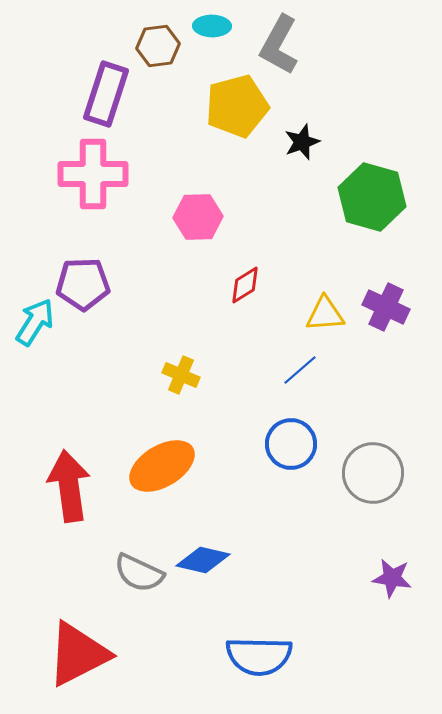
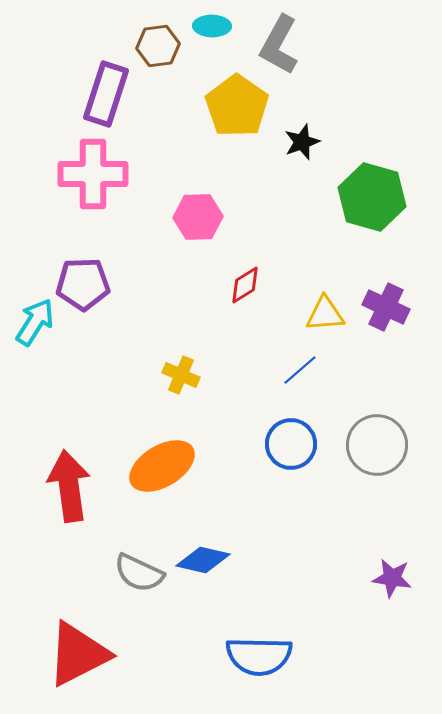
yellow pentagon: rotated 22 degrees counterclockwise
gray circle: moved 4 px right, 28 px up
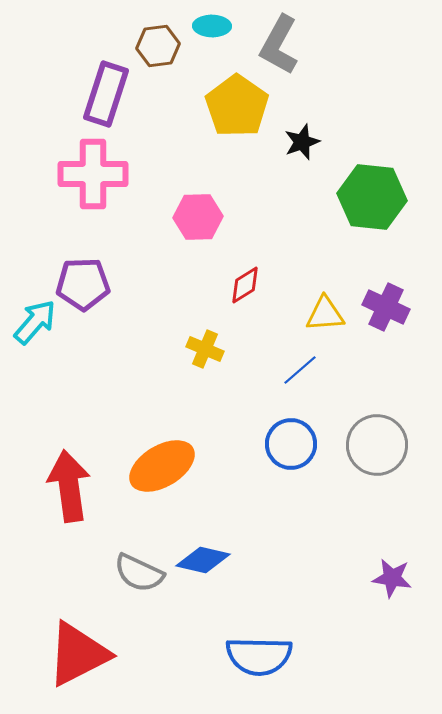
green hexagon: rotated 10 degrees counterclockwise
cyan arrow: rotated 9 degrees clockwise
yellow cross: moved 24 px right, 26 px up
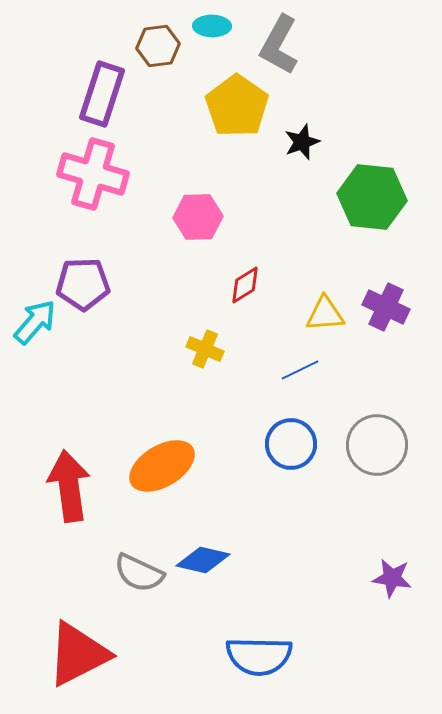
purple rectangle: moved 4 px left
pink cross: rotated 16 degrees clockwise
blue line: rotated 15 degrees clockwise
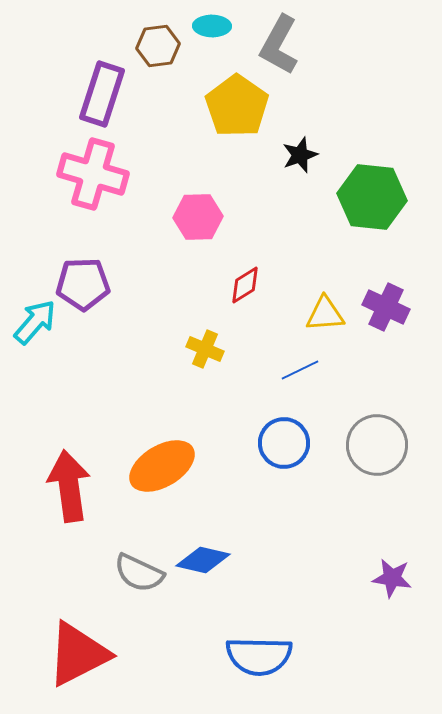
black star: moved 2 px left, 13 px down
blue circle: moved 7 px left, 1 px up
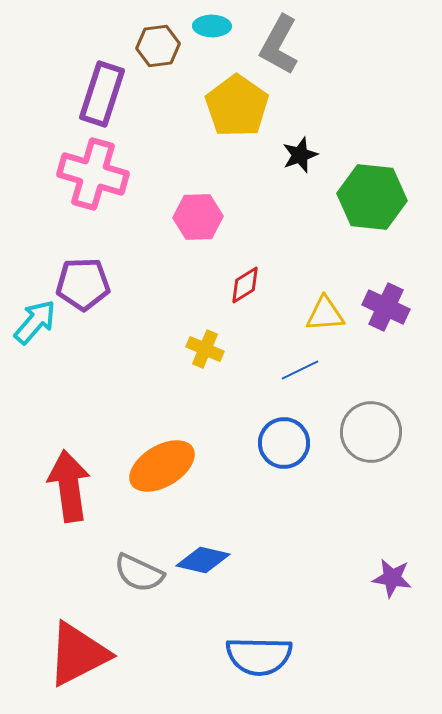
gray circle: moved 6 px left, 13 px up
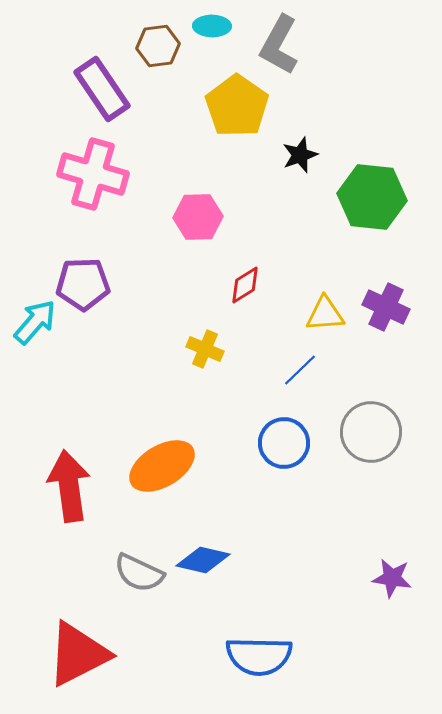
purple rectangle: moved 5 px up; rotated 52 degrees counterclockwise
blue line: rotated 18 degrees counterclockwise
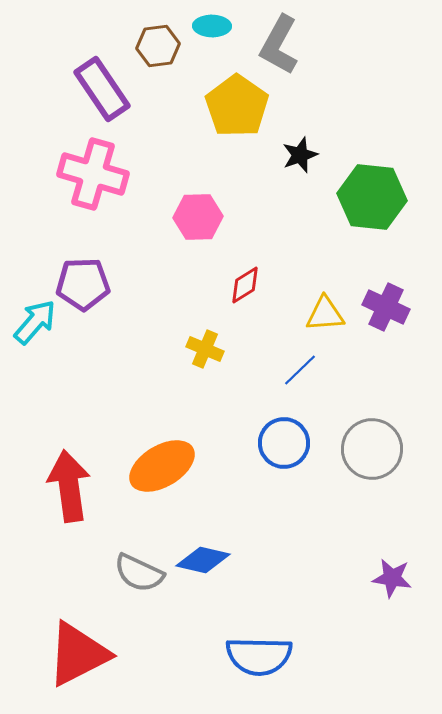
gray circle: moved 1 px right, 17 px down
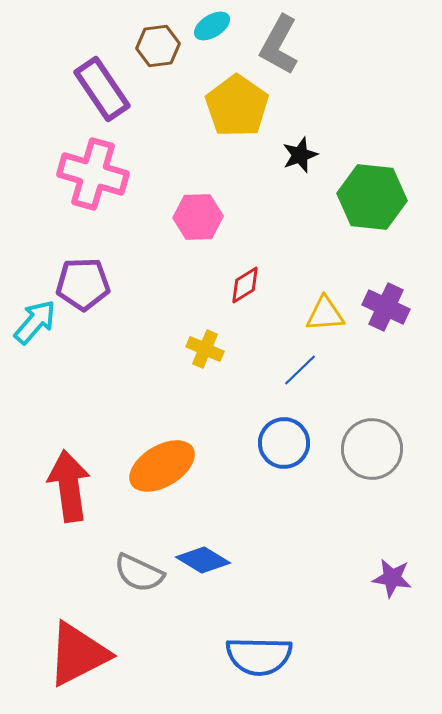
cyan ellipse: rotated 33 degrees counterclockwise
blue diamond: rotated 18 degrees clockwise
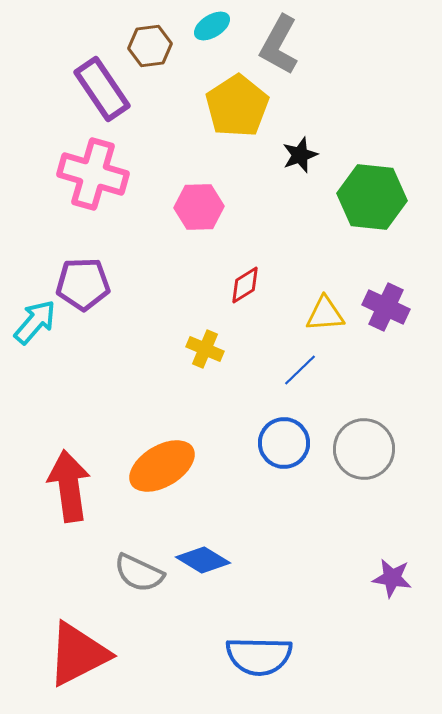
brown hexagon: moved 8 px left
yellow pentagon: rotated 4 degrees clockwise
pink hexagon: moved 1 px right, 10 px up
gray circle: moved 8 px left
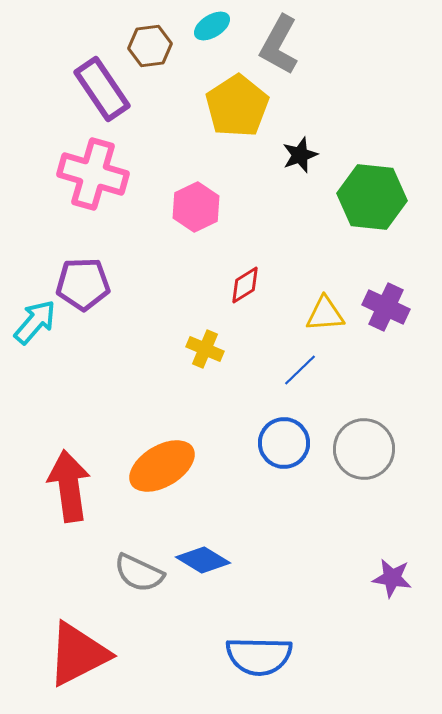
pink hexagon: moved 3 px left; rotated 24 degrees counterclockwise
